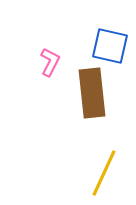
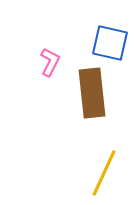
blue square: moved 3 px up
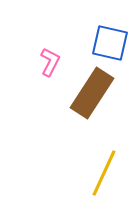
brown rectangle: rotated 39 degrees clockwise
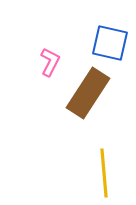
brown rectangle: moved 4 px left
yellow line: rotated 30 degrees counterclockwise
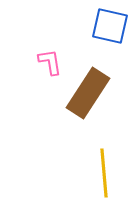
blue square: moved 17 px up
pink L-shape: rotated 36 degrees counterclockwise
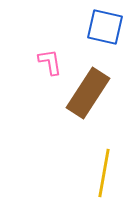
blue square: moved 5 px left, 1 px down
yellow line: rotated 15 degrees clockwise
